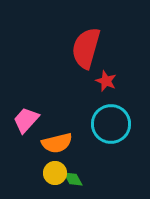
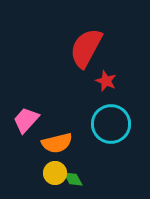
red semicircle: rotated 12 degrees clockwise
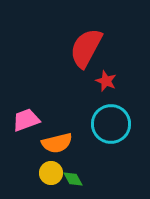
pink trapezoid: rotated 28 degrees clockwise
yellow circle: moved 4 px left
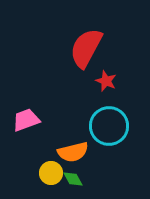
cyan circle: moved 2 px left, 2 px down
orange semicircle: moved 16 px right, 9 px down
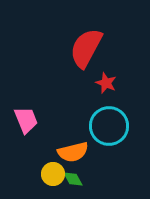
red star: moved 2 px down
pink trapezoid: rotated 88 degrees clockwise
yellow circle: moved 2 px right, 1 px down
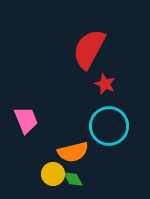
red semicircle: moved 3 px right, 1 px down
red star: moved 1 px left, 1 px down
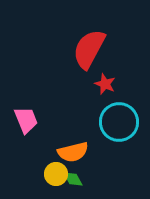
cyan circle: moved 10 px right, 4 px up
yellow circle: moved 3 px right
